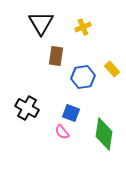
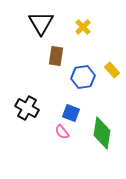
yellow cross: rotated 21 degrees counterclockwise
yellow rectangle: moved 1 px down
green diamond: moved 2 px left, 1 px up
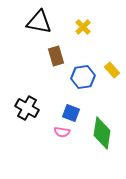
black triangle: moved 2 px left, 1 px up; rotated 48 degrees counterclockwise
brown rectangle: rotated 24 degrees counterclockwise
pink semicircle: rotated 42 degrees counterclockwise
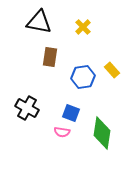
brown rectangle: moved 6 px left, 1 px down; rotated 24 degrees clockwise
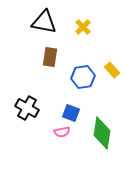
black triangle: moved 5 px right
pink semicircle: rotated 21 degrees counterclockwise
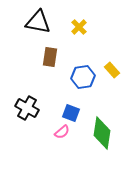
black triangle: moved 6 px left
yellow cross: moved 4 px left
pink semicircle: rotated 28 degrees counterclockwise
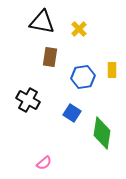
black triangle: moved 4 px right
yellow cross: moved 2 px down
yellow rectangle: rotated 42 degrees clockwise
black cross: moved 1 px right, 8 px up
blue square: moved 1 px right; rotated 12 degrees clockwise
pink semicircle: moved 18 px left, 31 px down
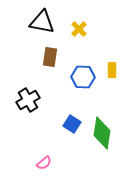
blue hexagon: rotated 10 degrees clockwise
black cross: rotated 30 degrees clockwise
blue square: moved 11 px down
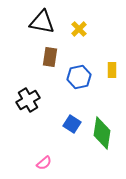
blue hexagon: moved 4 px left; rotated 15 degrees counterclockwise
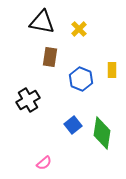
blue hexagon: moved 2 px right, 2 px down; rotated 25 degrees counterclockwise
blue square: moved 1 px right, 1 px down; rotated 18 degrees clockwise
